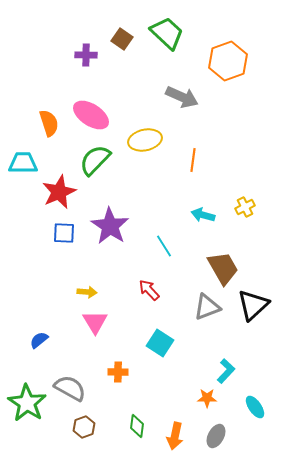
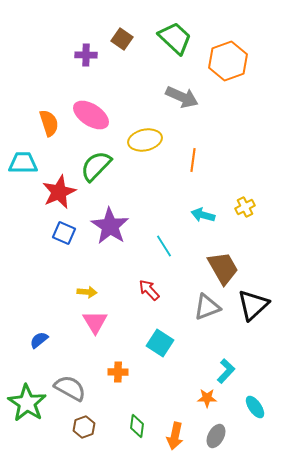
green trapezoid: moved 8 px right, 5 px down
green semicircle: moved 1 px right, 6 px down
blue square: rotated 20 degrees clockwise
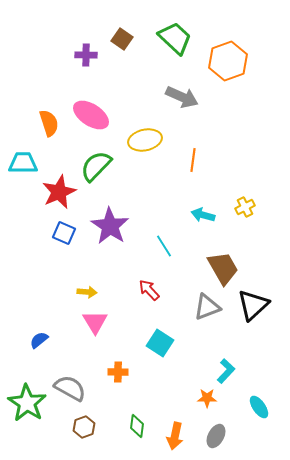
cyan ellipse: moved 4 px right
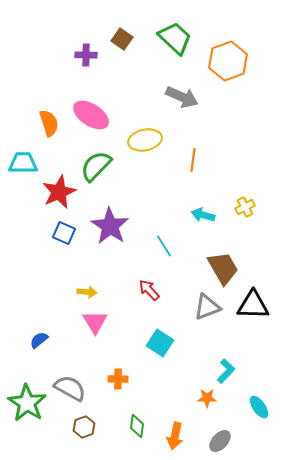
black triangle: rotated 44 degrees clockwise
orange cross: moved 7 px down
gray ellipse: moved 4 px right, 5 px down; rotated 15 degrees clockwise
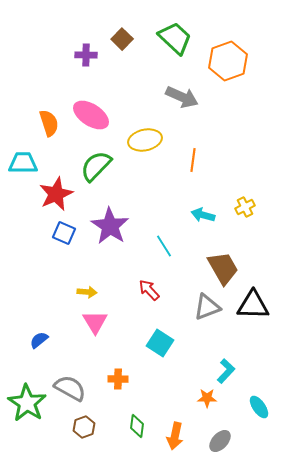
brown square: rotated 10 degrees clockwise
red star: moved 3 px left, 2 px down
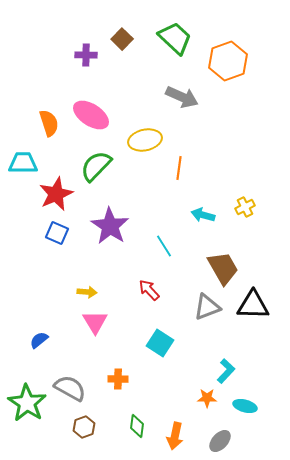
orange line: moved 14 px left, 8 px down
blue square: moved 7 px left
cyan ellipse: moved 14 px left, 1 px up; rotated 40 degrees counterclockwise
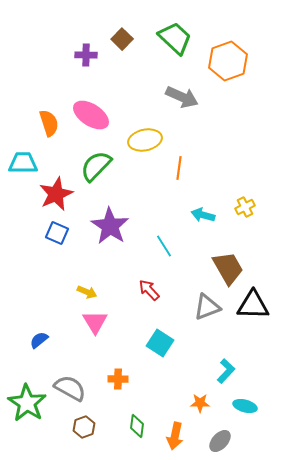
brown trapezoid: moved 5 px right
yellow arrow: rotated 18 degrees clockwise
orange star: moved 7 px left, 5 px down
